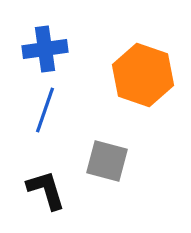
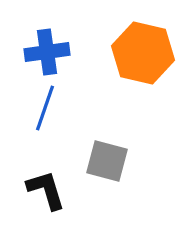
blue cross: moved 2 px right, 3 px down
orange hexagon: moved 22 px up; rotated 6 degrees counterclockwise
blue line: moved 2 px up
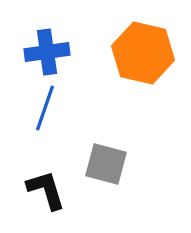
gray square: moved 1 px left, 3 px down
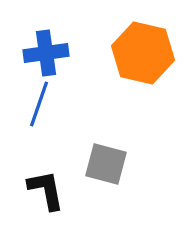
blue cross: moved 1 px left, 1 px down
blue line: moved 6 px left, 4 px up
black L-shape: rotated 6 degrees clockwise
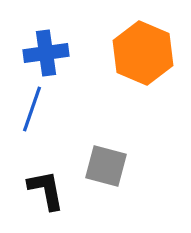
orange hexagon: rotated 10 degrees clockwise
blue line: moved 7 px left, 5 px down
gray square: moved 2 px down
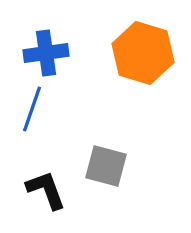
orange hexagon: rotated 6 degrees counterclockwise
black L-shape: rotated 9 degrees counterclockwise
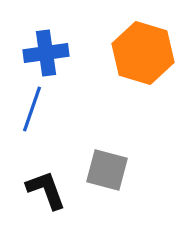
gray square: moved 1 px right, 4 px down
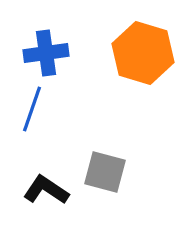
gray square: moved 2 px left, 2 px down
black L-shape: rotated 36 degrees counterclockwise
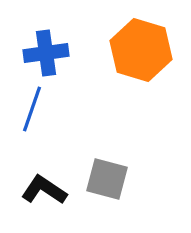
orange hexagon: moved 2 px left, 3 px up
gray square: moved 2 px right, 7 px down
black L-shape: moved 2 px left
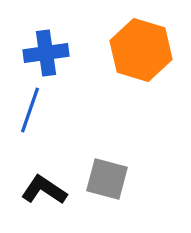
blue line: moved 2 px left, 1 px down
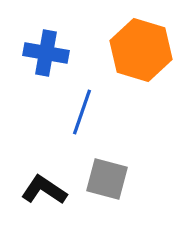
blue cross: rotated 18 degrees clockwise
blue line: moved 52 px right, 2 px down
